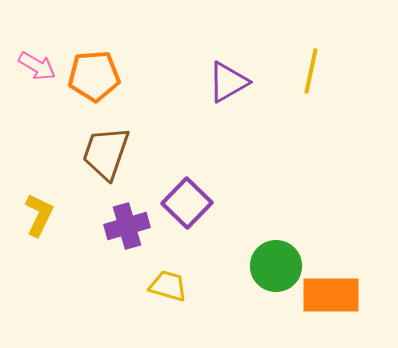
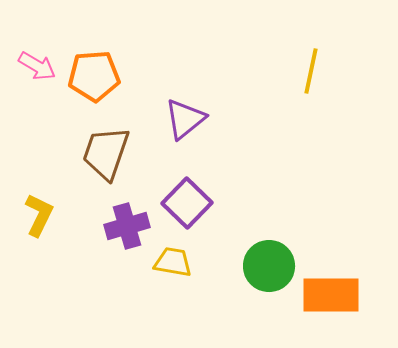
purple triangle: moved 43 px left, 37 px down; rotated 9 degrees counterclockwise
green circle: moved 7 px left
yellow trapezoid: moved 5 px right, 24 px up; rotated 6 degrees counterclockwise
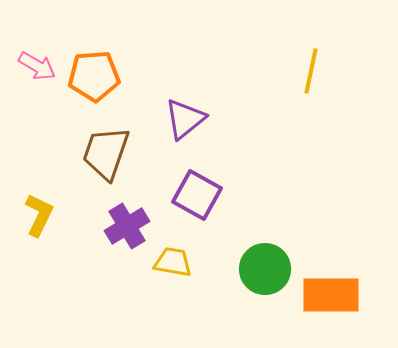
purple square: moved 10 px right, 8 px up; rotated 15 degrees counterclockwise
purple cross: rotated 15 degrees counterclockwise
green circle: moved 4 px left, 3 px down
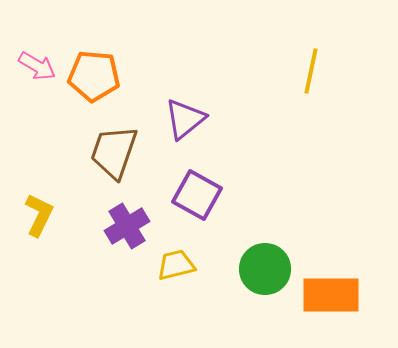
orange pentagon: rotated 9 degrees clockwise
brown trapezoid: moved 8 px right, 1 px up
yellow trapezoid: moved 3 px right, 3 px down; rotated 24 degrees counterclockwise
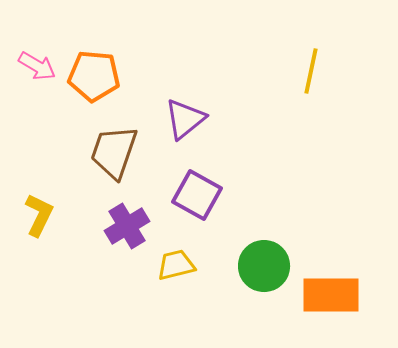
green circle: moved 1 px left, 3 px up
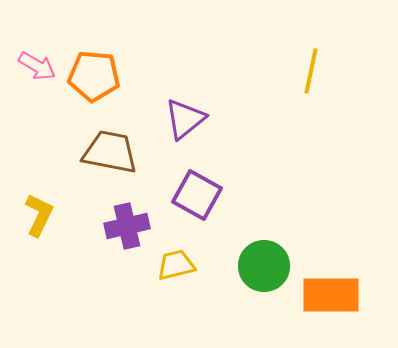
brown trapezoid: moved 4 px left; rotated 82 degrees clockwise
purple cross: rotated 18 degrees clockwise
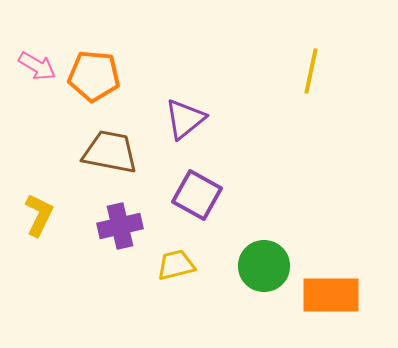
purple cross: moved 7 px left
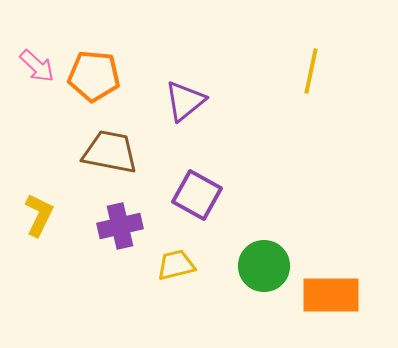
pink arrow: rotated 12 degrees clockwise
purple triangle: moved 18 px up
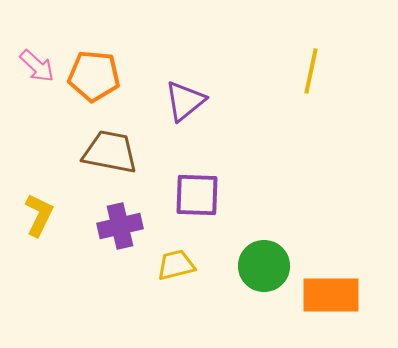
purple square: rotated 27 degrees counterclockwise
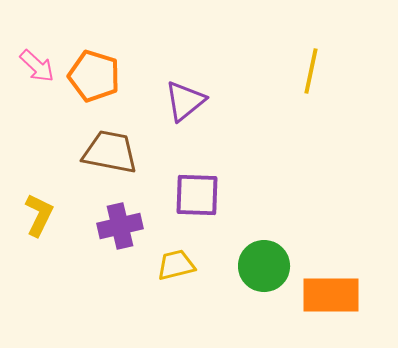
orange pentagon: rotated 12 degrees clockwise
